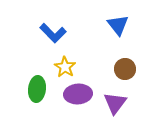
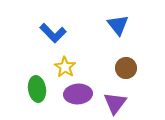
brown circle: moved 1 px right, 1 px up
green ellipse: rotated 15 degrees counterclockwise
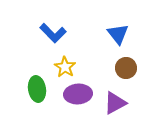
blue triangle: moved 9 px down
purple triangle: rotated 25 degrees clockwise
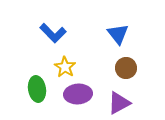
purple triangle: moved 4 px right
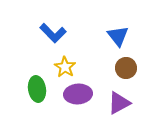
blue triangle: moved 2 px down
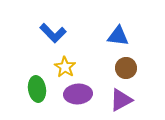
blue triangle: rotated 45 degrees counterclockwise
purple triangle: moved 2 px right, 3 px up
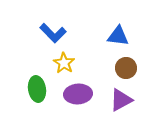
yellow star: moved 1 px left, 4 px up
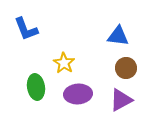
blue L-shape: moved 27 px left, 4 px up; rotated 24 degrees clockwise
green ellipse: moved 1 px left, 2 px up
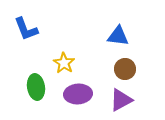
brown circle: moved 1 px left, 1 px down
